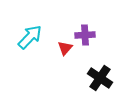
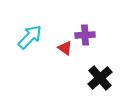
red triangle: rotated 35 degrees counterclockwise
black cross: rotated 15 degrees clockwise
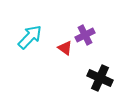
purple cross: rotated 24 degrees counterclockwise
black cross: rotated 25 degrees counterclockwise
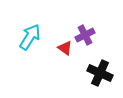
cyan arrow: rotated 12 degrees counterclockwise
black cross: moved 5 px up
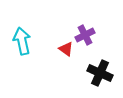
cyan arrow: moved 8 px left, 4 px down; rotated 44 degrees counterclockwise
red triangle: moved 1 px right, 1 px down
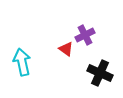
cyan arrow: moved 21 px down
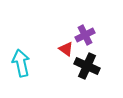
cyan arrow: moved 1 px left, 1 px down
black cross: moved 13 px left, 7 px up
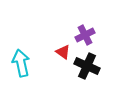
red triangle: moved 3 px left, 3 px down
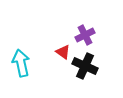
black cross: moved 2 px left
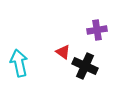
purple cross: moved 12 px right, 5 px up; rotated 18 degrees clockwise
cyan arrow: moved 2 px left
